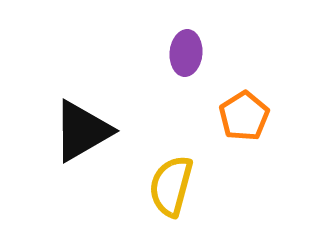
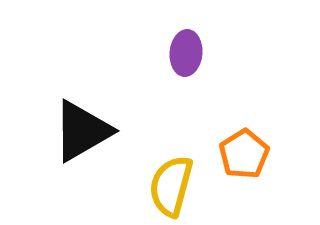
orange pentagon: moved 38 px down
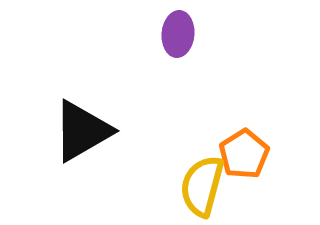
purple ellipse: moved 8 px left, 19 px up
yellow semicircle: moved 31 px right
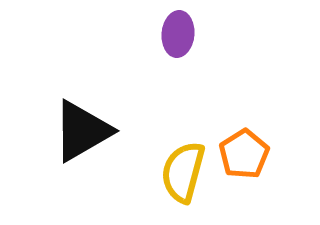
yellow semicircle: moved 19 px left, 14 px up
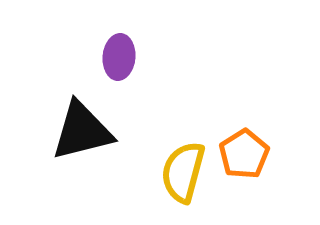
purple ellipse: moved 59 px left, 23 px down
black triangle: rotated 16 degrees clockwise
